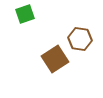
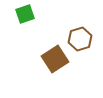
brown hexagon: rotated 25 degrees counterclockwise
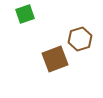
brown square: rotated 12 degrees clockwise
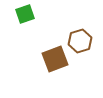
brown hexagon: moved 2 px down
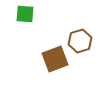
green square: rotated 24 degrees clockwise
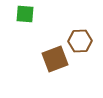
brown hexagon: rotated 15 degrees clockwise
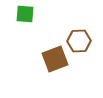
brown hexagon: moved 1 px left
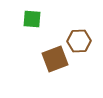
green square: moved 7 px right, 5 px down
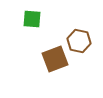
brown hexagon: rotated 15 degrees clockwise
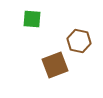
brown square: moved 6 px down
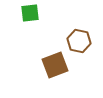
green square: moved 2 px left, 6 px up; rotated 12 degrees counterclockwise
